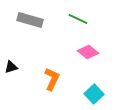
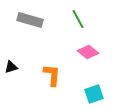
green line: rotated 36 degrees clockwise
orange L-shape: moved 4 px up; rotated 20 degrees counterclockwise
cyan square: rotated 24 degrees clockwise
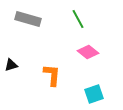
gray rectangle: moved 2 px left, 1 px up
black triangle: moved 2 px up
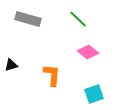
green line: rotated 18 degrees counterclockwise
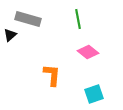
green line: rotated 36 degrees clockwise
black triangle: moved 1 px left, 30 px up; rotated 24 degrees counterclockwise
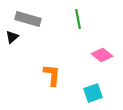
black triangle: moved 2 px right, 2 px down
pink diamond: moved 14 px right, 3 px down
cyan square: moved 1 px left, 1 px up
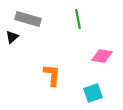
pink diamond: moved 1 px down; rotated 30 degrees counterclockwise
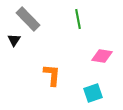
gray rectangle: rotated 30 degrees clockwise
black triangle: moved 2 px right, 3 px down; rotated 16 degrees counterclockwise
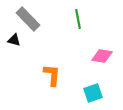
black triangle: rotated 48 degrees counterclockwise
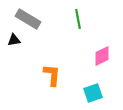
gray rectangle: rotated 15 degrees counterclockwise
black triangle: rotated 24 degrees counterclockwise
pink diamond: rotated 35 degrees counterclockwise
